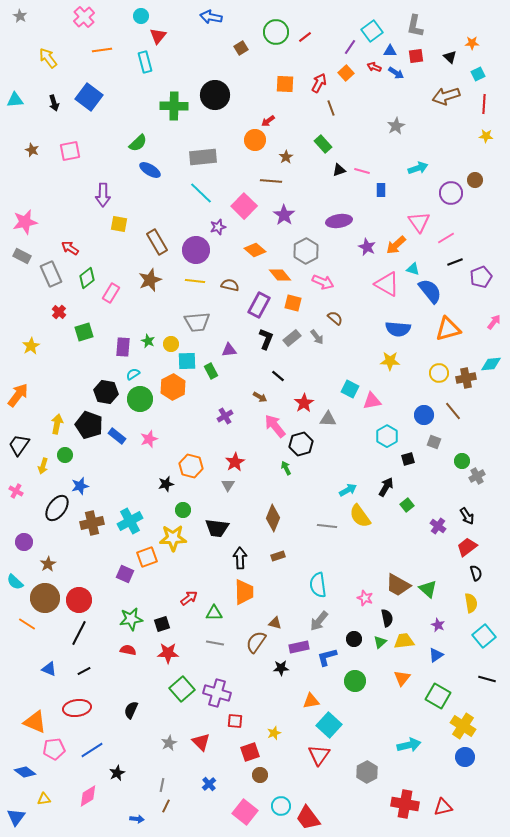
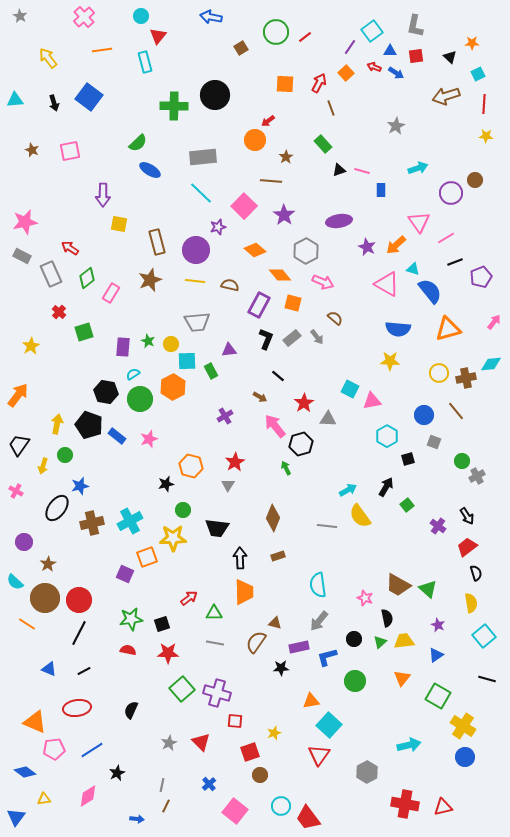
brown rectangle at (157, 242): rotated 15 degrees clockwise
brown line at (453, 411): moved 3 px right
pink square at (245, 812): moved 10 px left, 1 px up
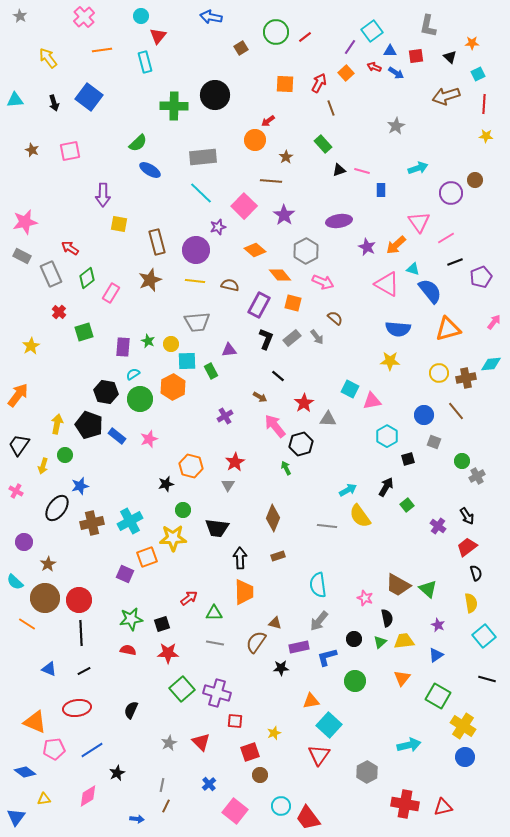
gray L-shape at (415, 26): moved 13 px right
black line at (79, 633): moved 2 px right; rotated 30 degrees counterclockwise
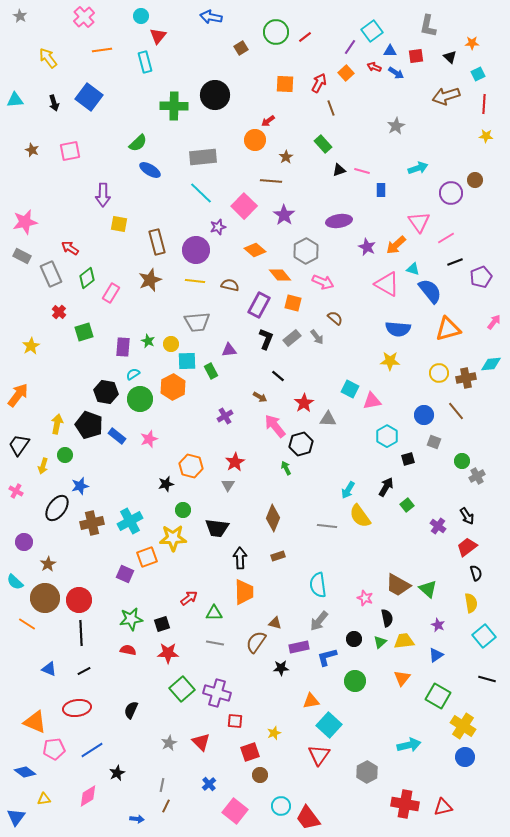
cyan arrow at (348, 490): rotated 150 degrees clockwise
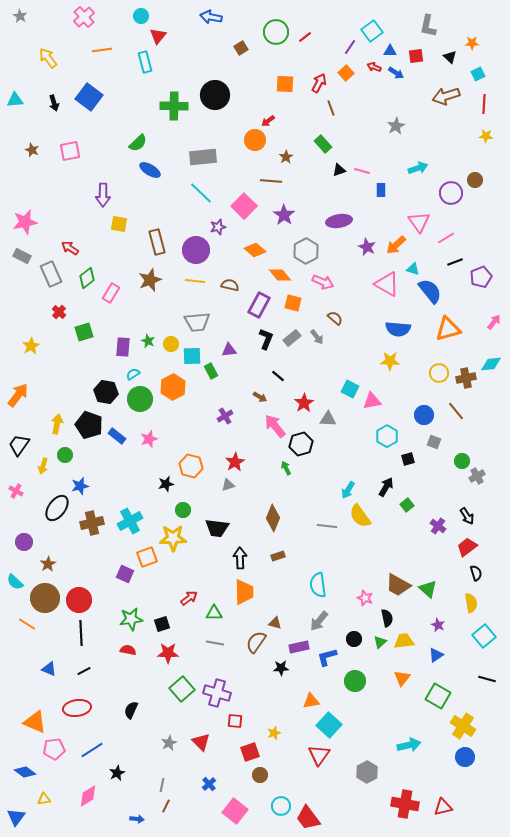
cyan square at (187, 361): moved 5 px right, 5 px up
gray triangle at (228, 485): rotated 40 degrees clockwise
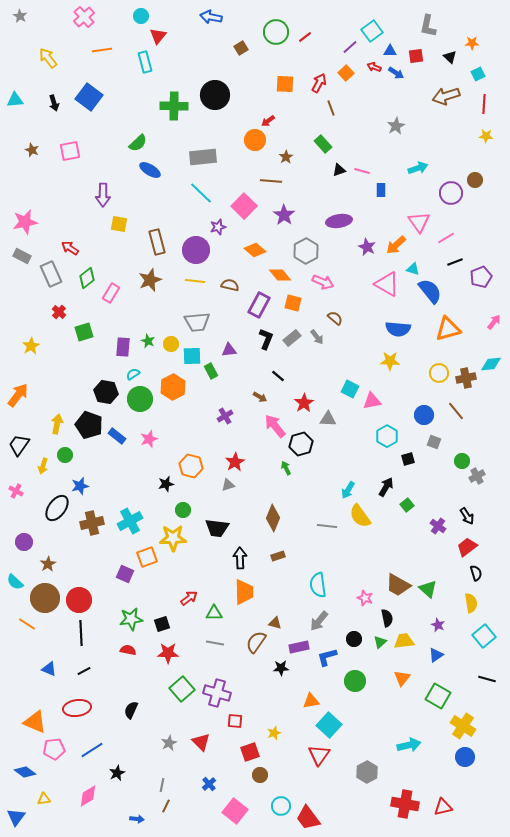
purple line at (350, 47): rotated 14 degrees clockwise
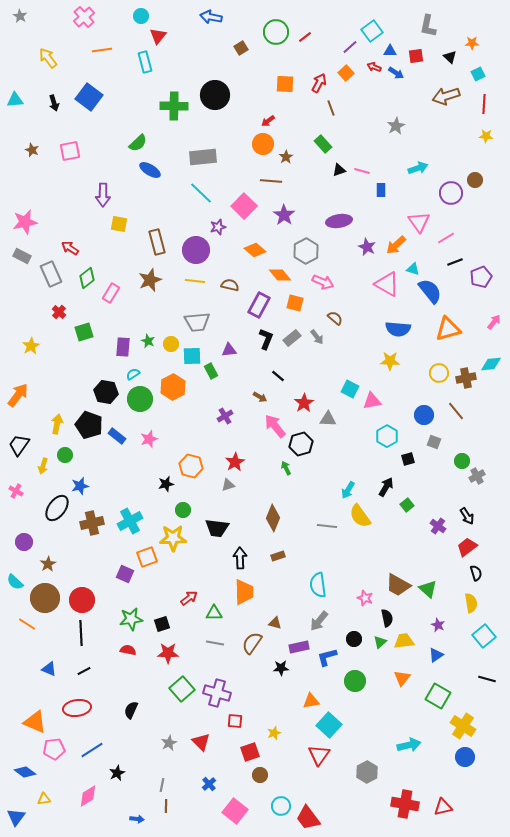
orange circle at (255, 140): moved 8 px right, 4 px down
orange square at (293, 303): moved 2 px right
red circle at (79, 600): moved 3 px right
brown semicircle at (256, 642): moved 4 px left, 1 px down
brown line at (166, 806): rotated 24 degrees counterclockwise
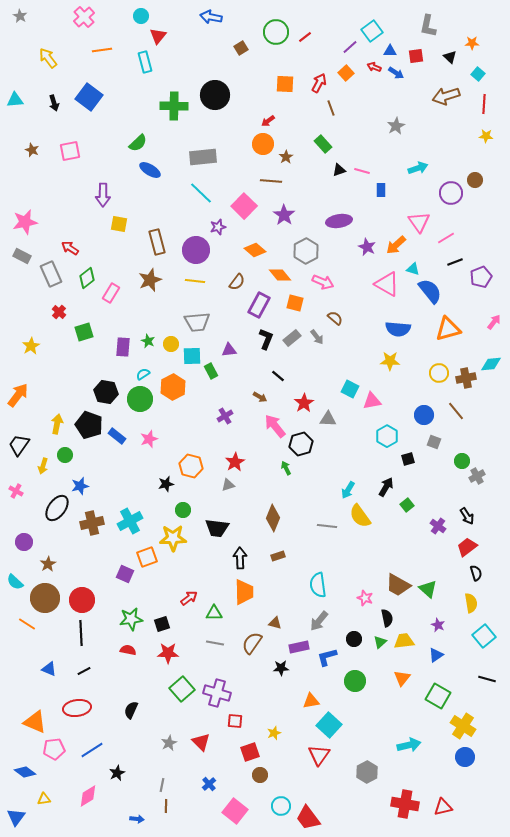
cyan square at (478, 74): rotated 24 degrees counterclockwise
brown semicircle at (230, 285): moved 7 px right, 3 px up; rotated 114 degrees clockwise
cyan semicircle at (133, 374): moved 10 px right
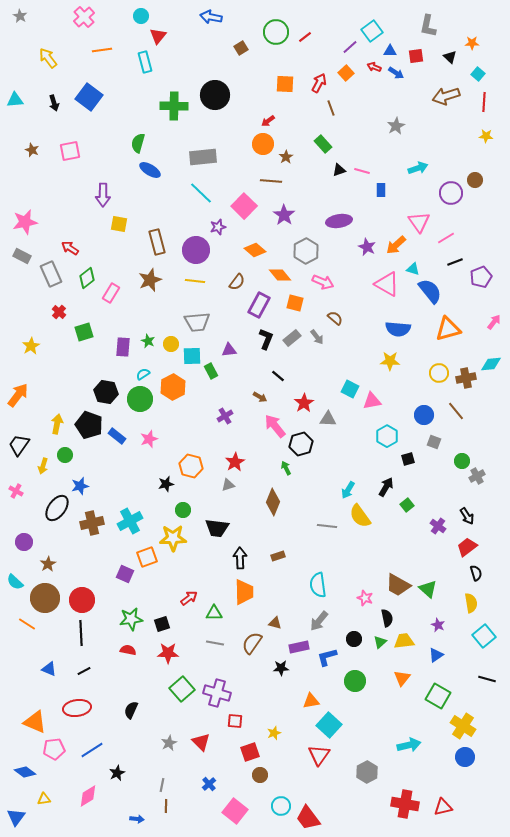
red line at (484, 104): moved 2 px up
green semicircle at (138, 143): rotated 150 degrees clockwise
brown diamond at (273, 518): moved 16 px up
